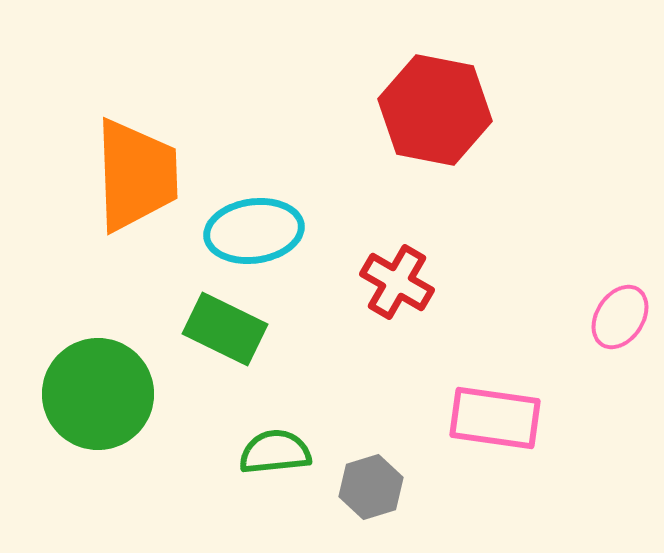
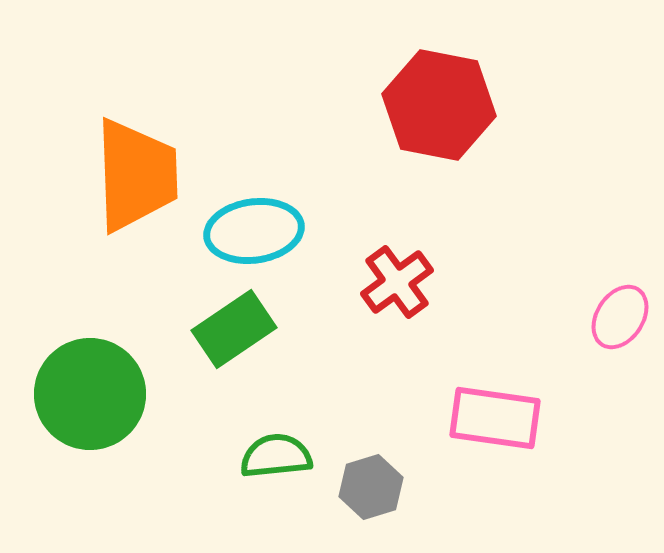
red hexagon: moved 4 px right, 5 px up
red cross: rotated 24 degrees clockwise
green rectangle: moved 9 px right; rotated 60 degrees counterclockwise
green circle: moved 8 px left
green semicircle: moved 1 px right, 4 px down
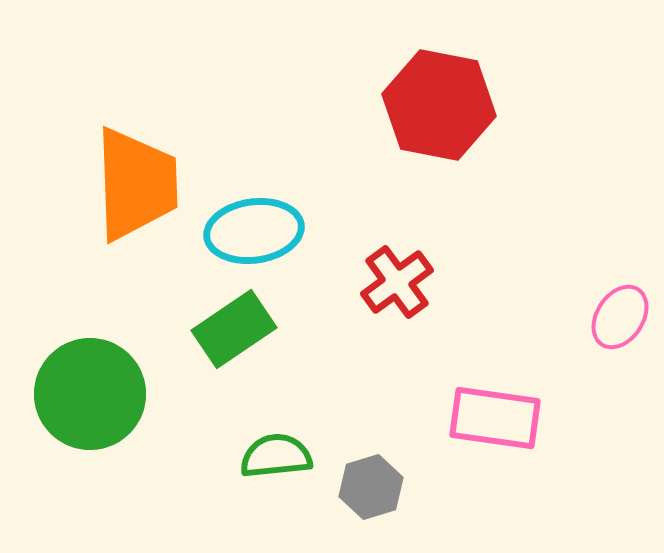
orange trapezoid: moved 9 px down
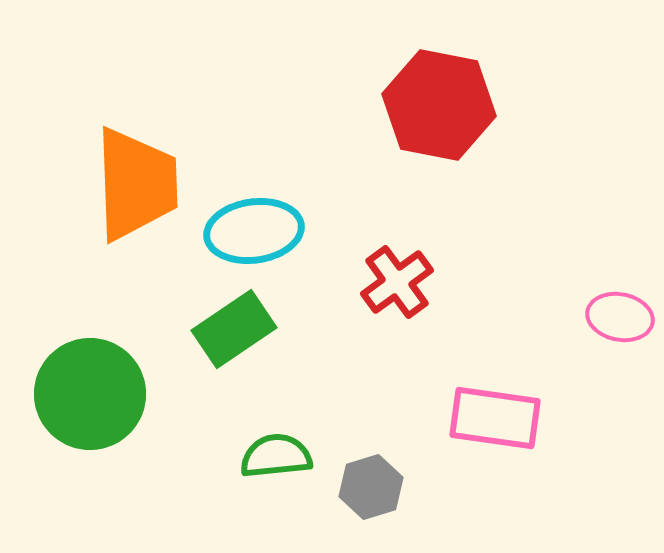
pink ellipse: rotated 68 degrees clockwise
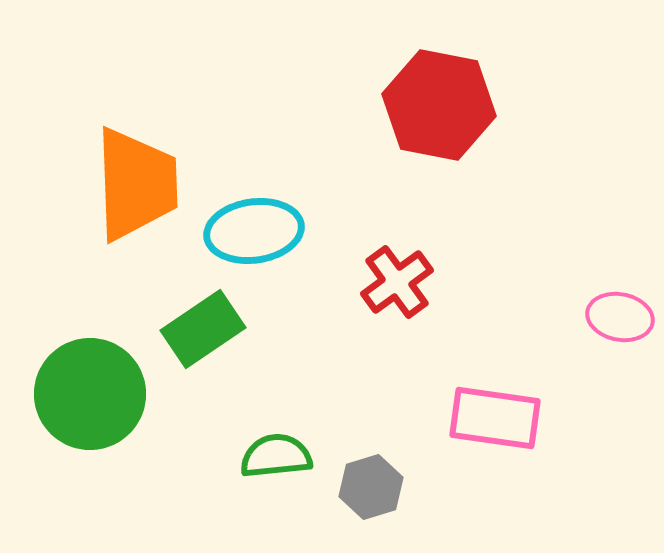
green rectangle: moved 31 px left
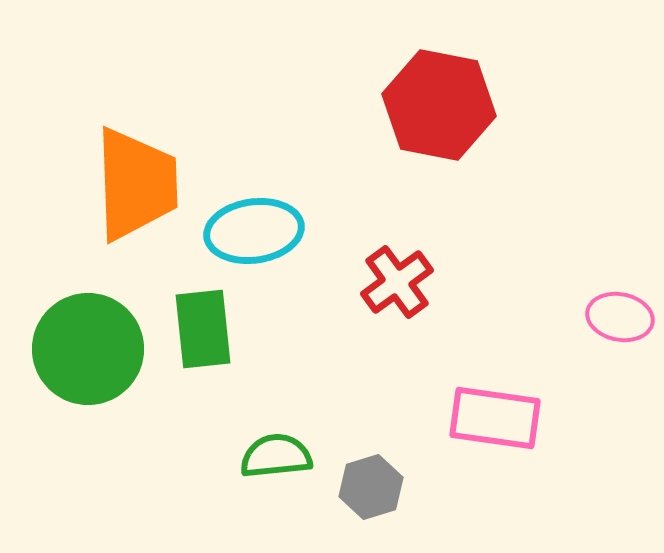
green rectangle: rotated 62 degrees counterclockwise
green circle: moved 2 px left, 45 px up
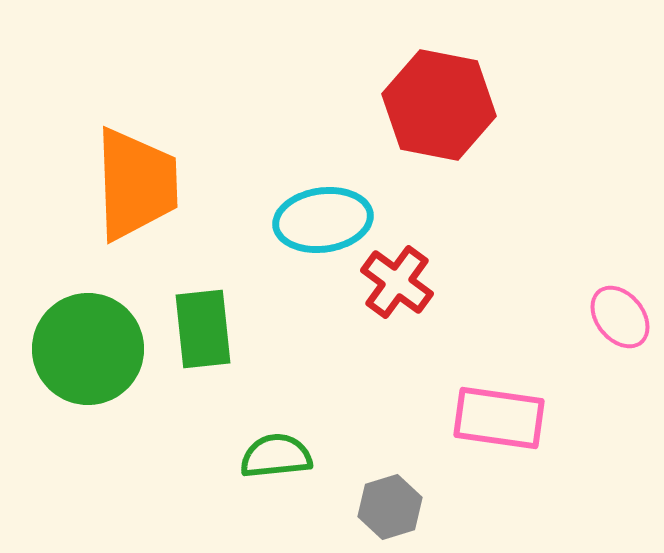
cyan ellipse: moved 69 px right, 11 px up
red cross: rotated 18 degrees counterclockwise
pink ellipse: rotated 40 degrees clockwise
pink rectangle: moved 4 px right
gray hexagon: moved 19 px right, 20 px down
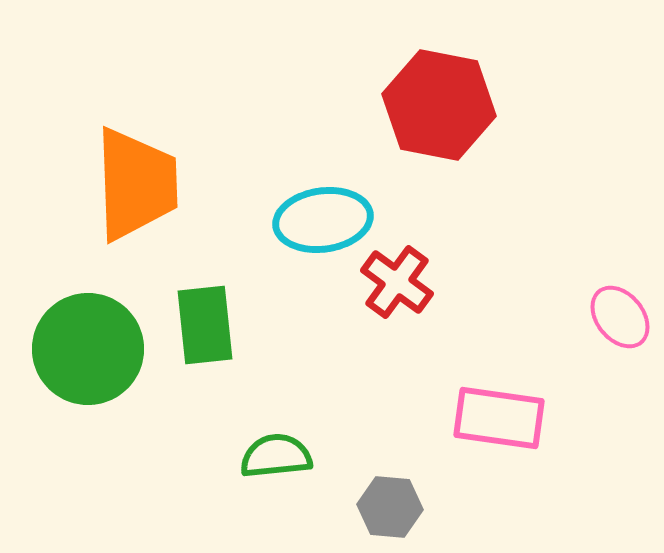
green rectangle: moved 2 px right, 4 px up
gray hexagon: rotated 22 degrees clockwise
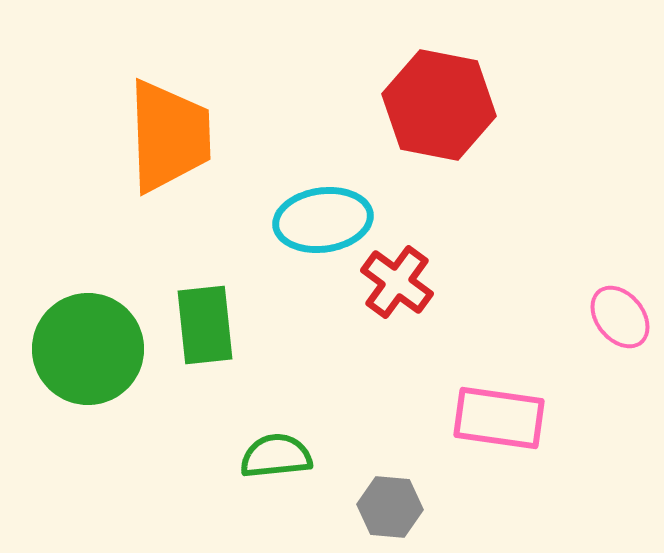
orange trapezoid: moved 33 px right, 48 px up
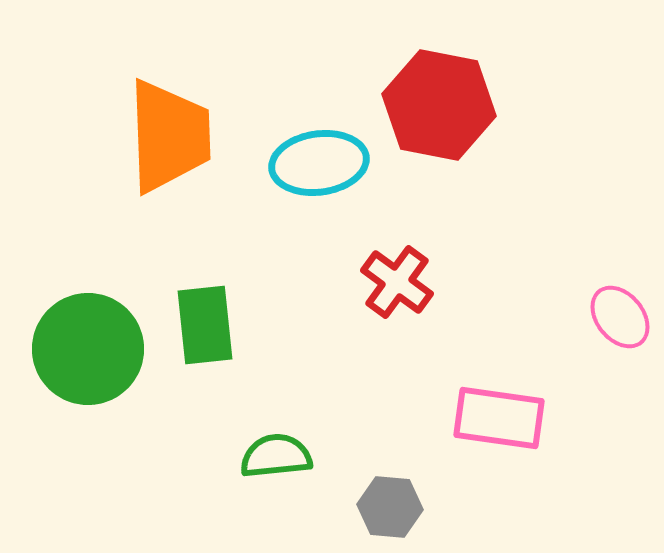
cyan ellipse: moved 4 px left, 57 px up
